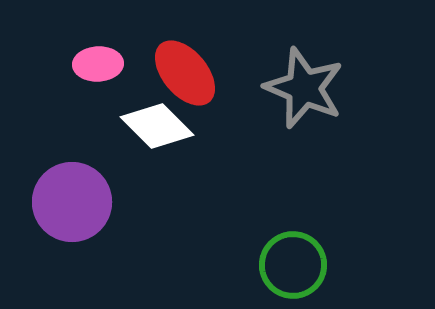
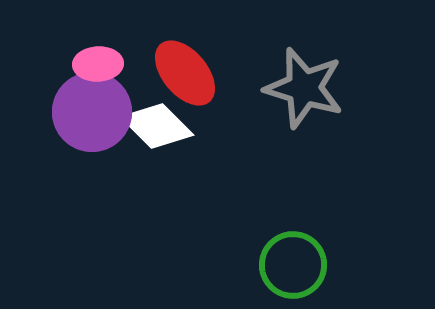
gray star: rotated 6 degrees counterclockwise
purple circle: moved 20 px right, 90 px up
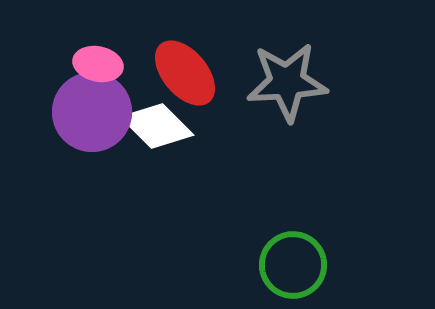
pink ellipse: rotated 15 degrees clockwise
gray star: moved 17 px left, 6 px up; rotated 20 degrees counterclockwise
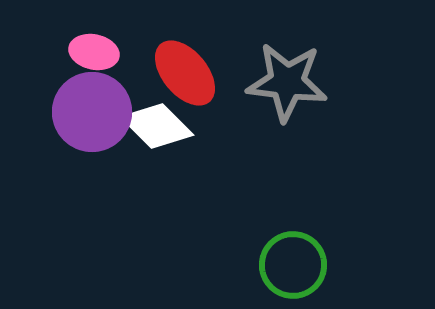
pink ellipse: moved 4 px left, 12 px up
gray star: rotated 10 degrees clockwise
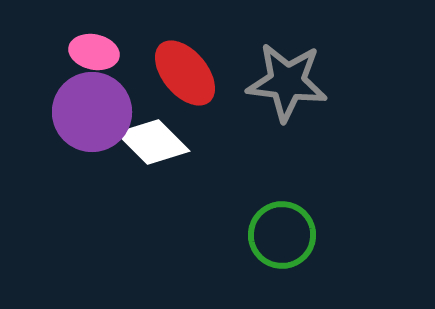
white diamond: moved 4 px left, 16 px down
green circle: moved 11 px left, 30 px up
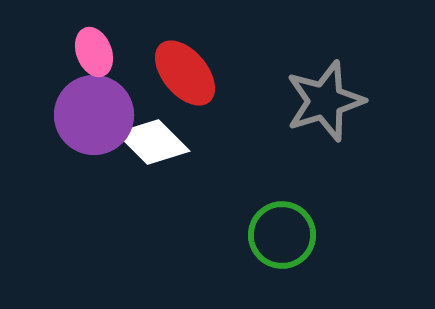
pink ellipse: rotated 57 degrees clockwise
gray star: moved 38 px right, 19 px down; rotated 24 degrees counterclockwise
purple circle: moved 2 px right, 3 px down
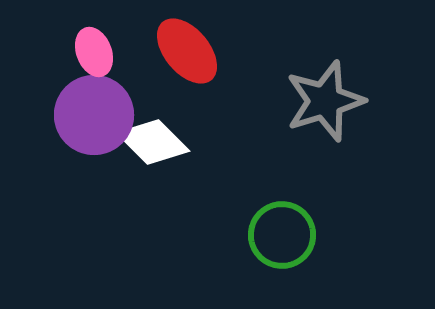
red ellipse: moved 2 px right, 22 px up
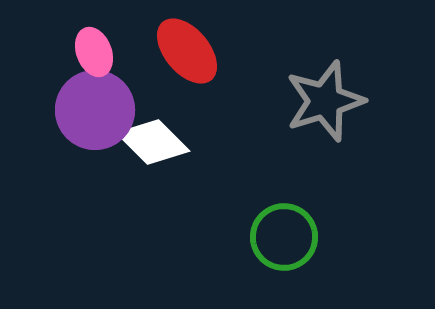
purple circle: moved 1 px right, 5 px up
green circle: moved 2 px right, 2 px down
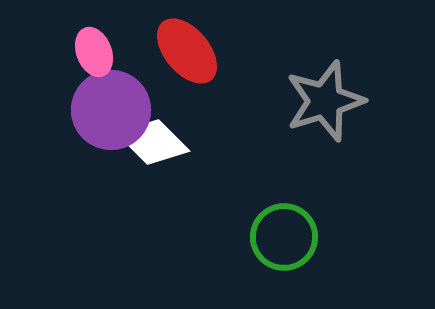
purple circle: moved 16 px right
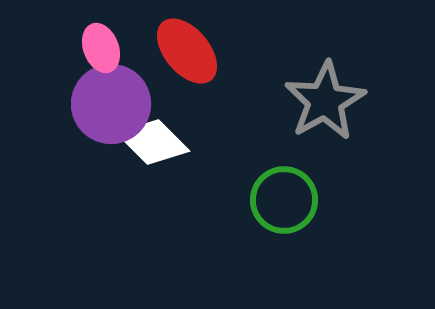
pink ellipse: moved 7 px right, 4 px up
gray star: rotated 12 degrees counterclockwise
purple circle: moved 6 px up
green circle: moved 37 px up
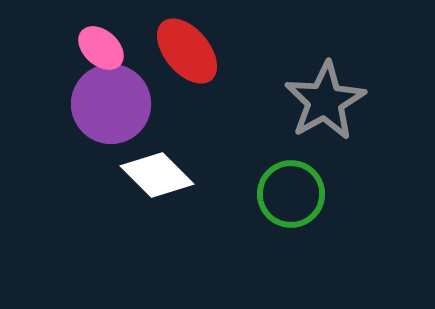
pink ellipse: rotated 27 degrees counterclockwise
white diamond: moved 4 px right, 33 px down
green circle: moved 7 px right, 6 px up
